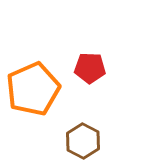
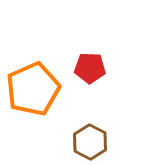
brown hexagon: moved 7 px right, 1 px down
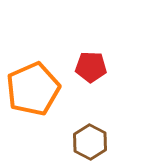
red pentagon: moved 1 px right, 1 px up
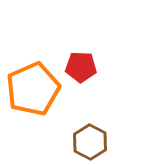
red pentagon: moved 10 px left
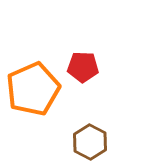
red pentagon: moved 2 px right
